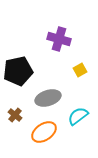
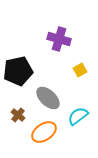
gray ellipse: rotated 60 degrees clockwise
brown cross: moved 3 px right
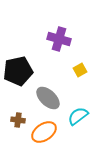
brown cross: moved 5 px down; rotated 32 degrees counterclockwise
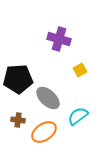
black pentagon: moved 8 px down; rotated 8 degrees clockwise
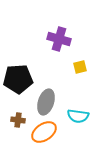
yellow square: moved 3 px up; rotated 16 degrees clockwise
gray ellipse: moved 2 px left, 4 px down; rotated 65 degrees clockwise
cyan semicircle: rotated 135 degrees counterclockwise
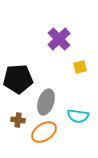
purple cross: rotated 30 degrees clockwise
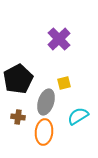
yellow square: moved 16 px left, 16 px down
black pentagon: rotated 24 degrees counterclockwise
cyan semicircle: rotated 140 degrees clockwise
brown cross: moved 3 px up
orange ellipse: rotated 50 degrees counterclockwise
